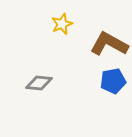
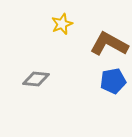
gray diamond: moved 3 px left, 4 px up
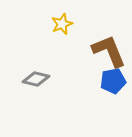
brown L-shape: moved 7 px down; rotated 39 degrees clockwise
gray diamond: rotated 8 degrees clockwise
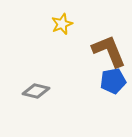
gray diamond: moved 12 px down
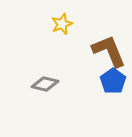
blue pentagon: rotated 25 degrees counterclockwise
gray diamond: moved 9 px right, 7 px up
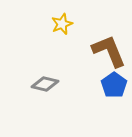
blue pentagon: moved 1 px right, 4 px down
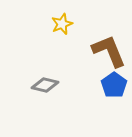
gray diamond: moved 1 px down
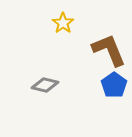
yellow star: moved 1 px right, 1 px up; rotated 15 degrees counterclockwise
brown L-shape: moved 1 px up
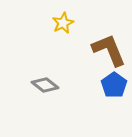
yellow star: rotated 10 degrees clockwise
gray diamond: rotated 24 degrees clockwise
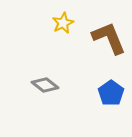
brown L-shape: moved 12 px up
blue pentagon: moved 3 px left, 8 px down
